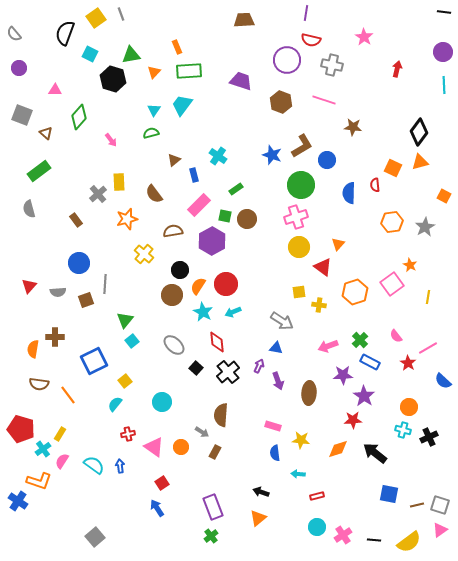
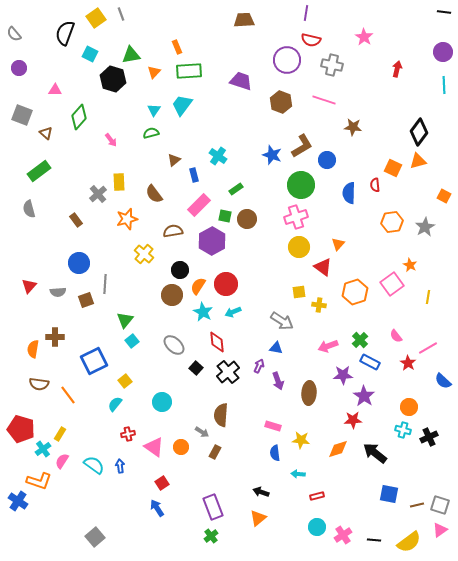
orange triangle at (420, 162): moved 2 px left, 1 px up
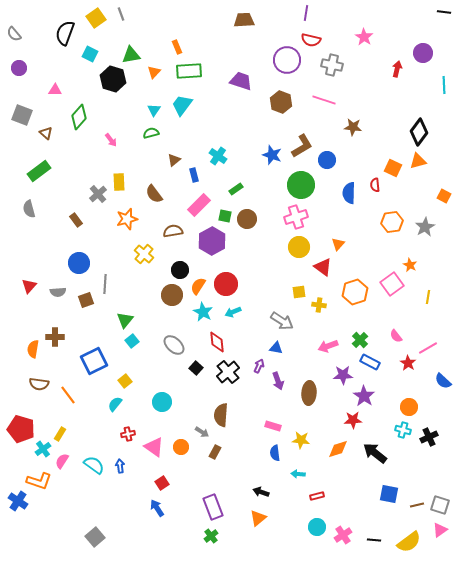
purple circle at (443, 52): moved 20 px left, 1 px down
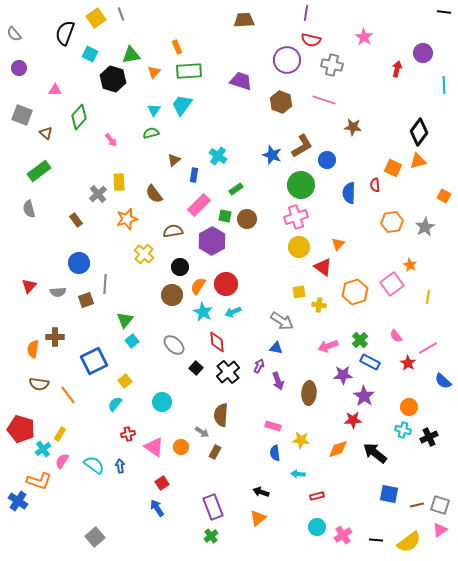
blue rectangle at (194, 175): rotated 24 degrees clockwise
black circle at (180, 270): moved 3 px up
black line at (374, 540): moved 2 px right
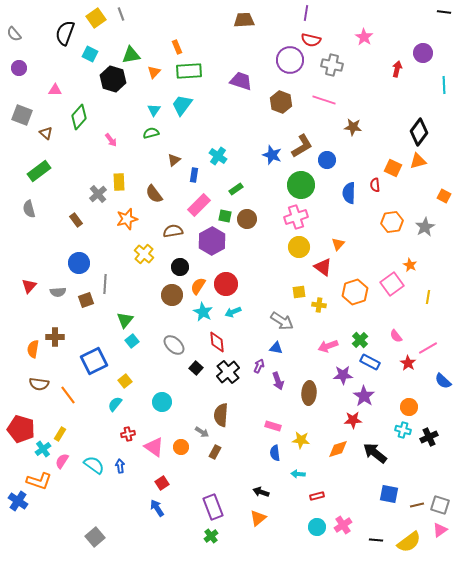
purple circle at (287, 60): moved 3 px right
pink cross at (343, 535): moved 10 px up
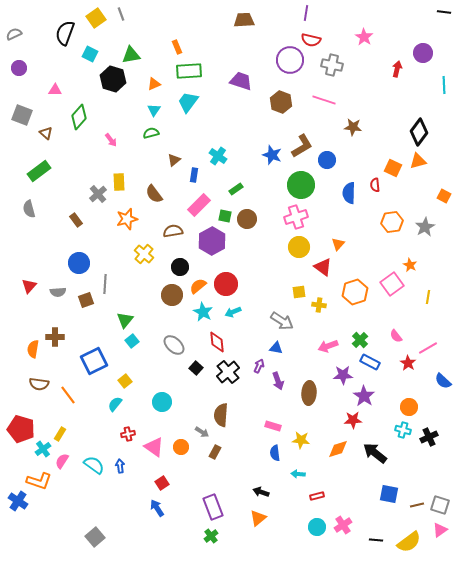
gray semicircle at (14, 34): rotated 105 degrees clockwise
orange triangle at (154, 72): moved 12 px down; rotated 24 degrees clockwise
cyan trapezoid at (182, 105): moved 6 px right, 3 px up
orange semicircle at (198, 286): rotated 18 degrees clockwise
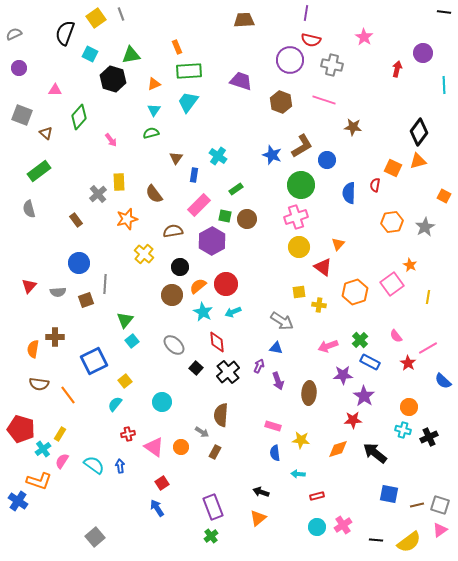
brown triangle at (174, 160): moved 2 px right, 2 px up; rotated 16 degrees counterclockwise
red semicircle at (375, 185): rotated 16 degrees clockwise
